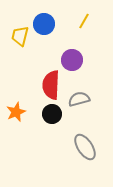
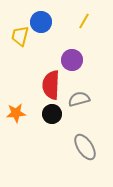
blue circle: moved 3 px left, 2 px up
orange star: moved 1 px down; rotated 18 degrees clockwise
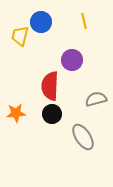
yellow line: rotated 42 degrees counterclockwise
red semicircle: moved 1 px left, 1 px down
gray semicircle: moved 17 px right
gray ellipse: moved 2 px left, 10 px up
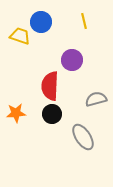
yellow trapezoid: rotated 95 degrees clockwise
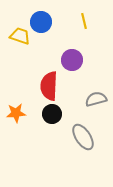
red semicircle: moved 1 px left
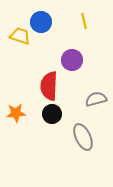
gray ellipse: rotated 8 degrees clockwise
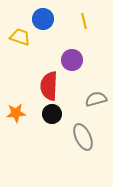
blue circle: moved 2 px right, 3 px up
yellow trapezoid: moved 1 px down
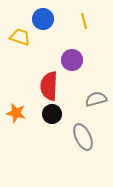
orange star: rotated 18 degrees clockwise
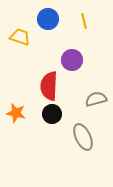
blue circle: moved 5 px right
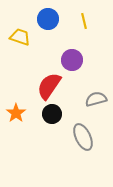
red semicircle: rotated 32 degrees clockwise
orange star: rotated 24 degrees clockwise
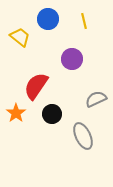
yellow trapezoid: rotated 20 degrees clockwise
purple circle: moved 1 px up
red semicircle: moved 13 px left
gray semicircle: rotated 10 degrees counterclockwise
gray ellipse: moved 1 px up
